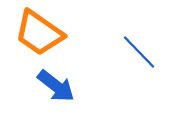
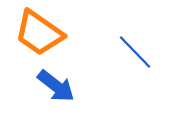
blue line: moved 4 px left
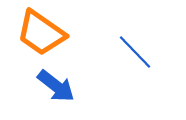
orange trapezoid: moved 2 px right
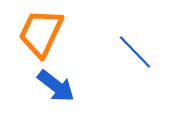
orange trapezoid: rotated 80 degrees clockwise
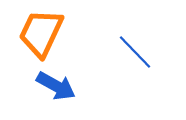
blue arrow: rotated 9 degrees counterclockwise
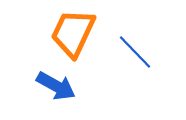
orange trapezoid: moved 32 px right
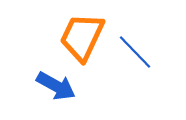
orange trapezoid: moved 9 px right, 4 px down
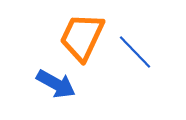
blue arrow: moved 2 px up
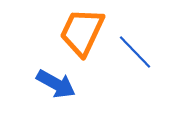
orange trapezoid: moved 5 px up
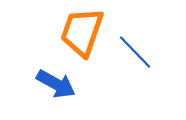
orange trapezoid: rotated 6 degrees counterclockwise
